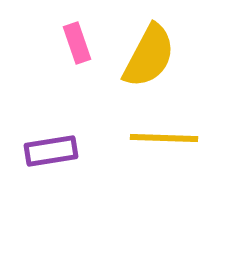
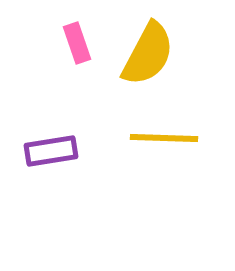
yellow semicircle: moved 1 px left, 2 px up
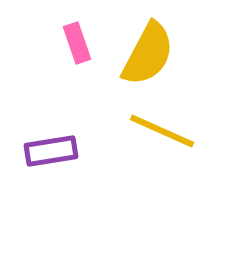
yellow line: moved 2 px left, 7 px up; rotated 22 degrees clockwise
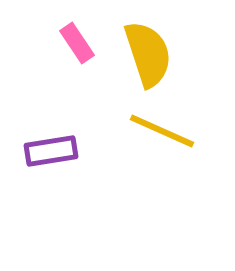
pink rectangle: rotated 15 degrees counterclockwise
yellow semicircle: rotated 46 degrees counterclockwise
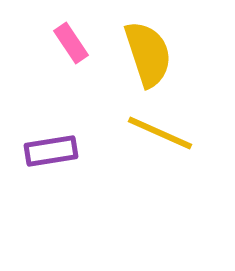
pink rectangle: moved 6 px left
yellow line: moved 2 px left, 2 px down
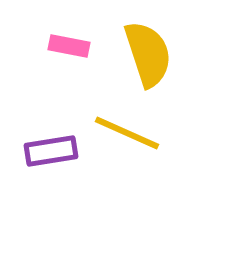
pink rectangle: moved 2 px left, 3 px down; rotated 45 degrees counterclockwise
yellow line: moved 33 px left
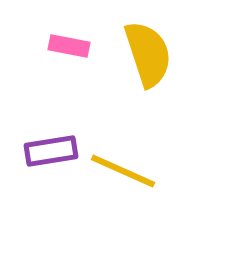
yellow line: moved 4 px left, 38 px down
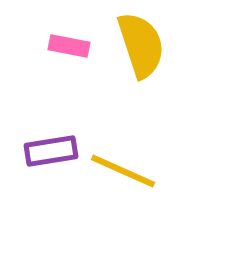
yellow semicircle: moved 7 px left, 9 px up
